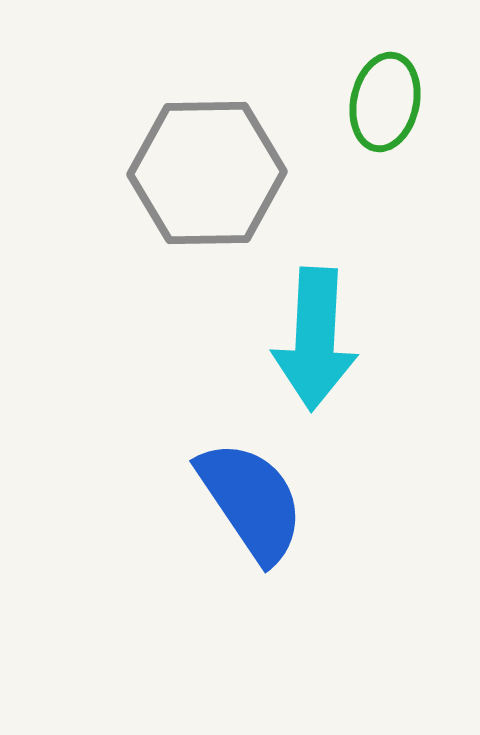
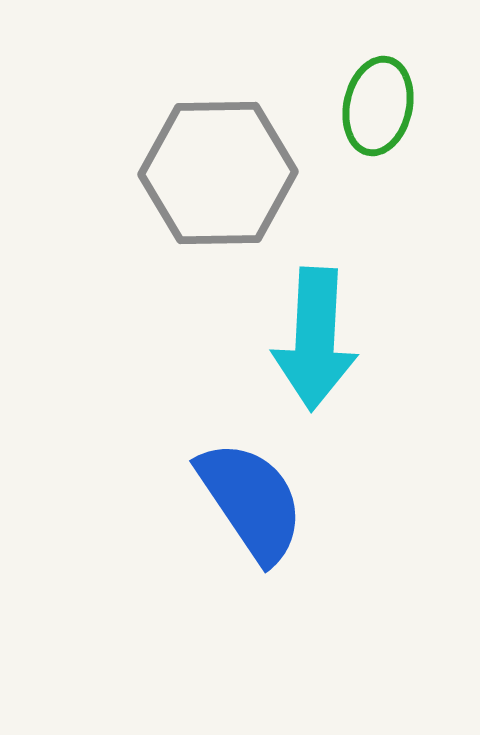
green ellipse: moved 7 px left, 4 px down
gray hexagon: moved 11 px right
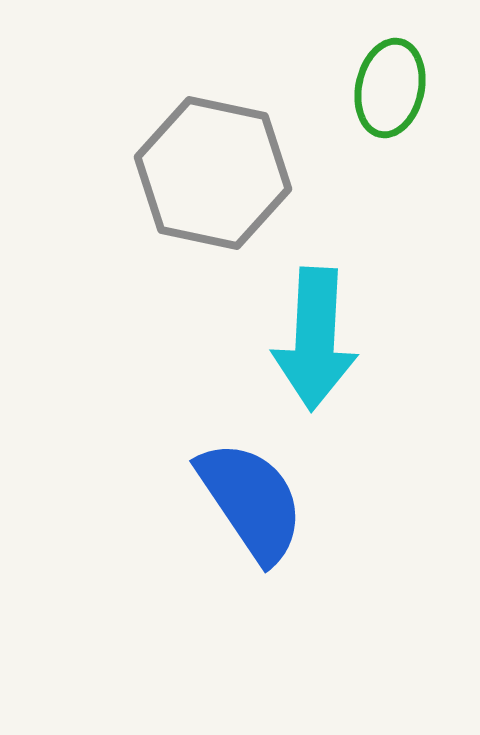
green ellipse: moved 12 px right, 18 px up
gray hexagon: moved 5 px left; rotated 13 degrees clockwise
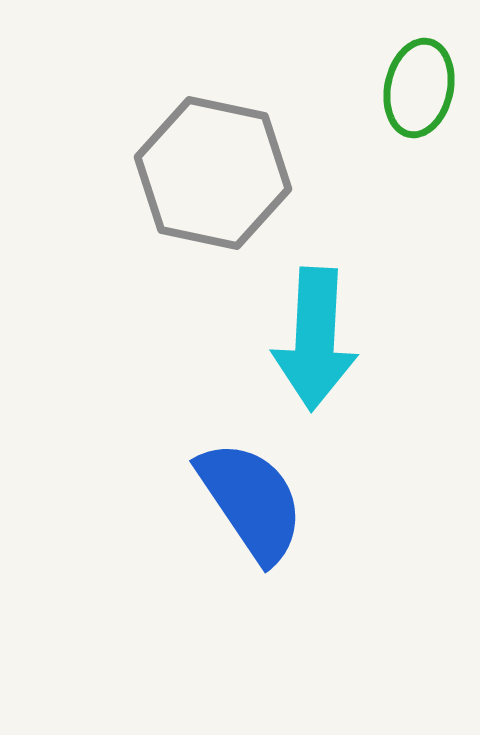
green ellipse: moved 29 px right
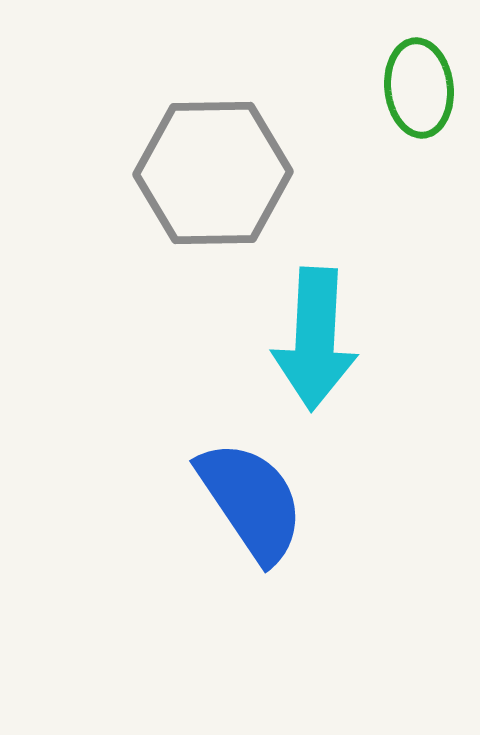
green ellipse: rotated 18 degrees counterclockwise
gray hexagon: rotated 13 degrees counterclockwise
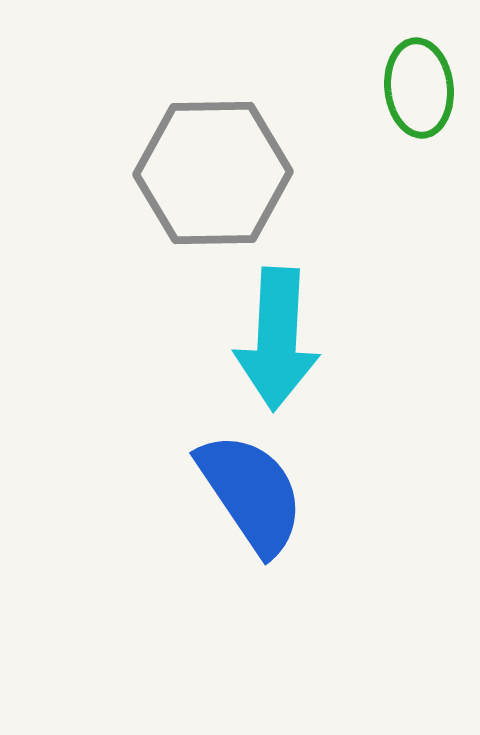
cyan arrow: moved 38 px left
blue semicircle: moved 8 px up
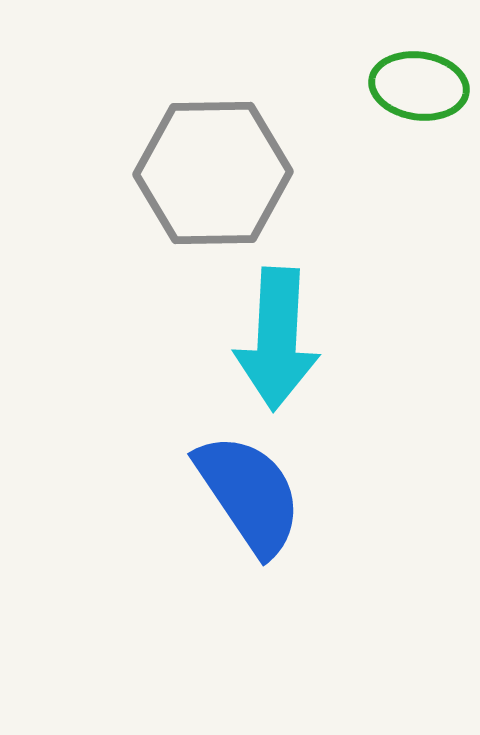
green ellipse: moved 2 px up; rotated 76 degrees counterclockwise
blue semicircle: moved 2 px left, 1 px down
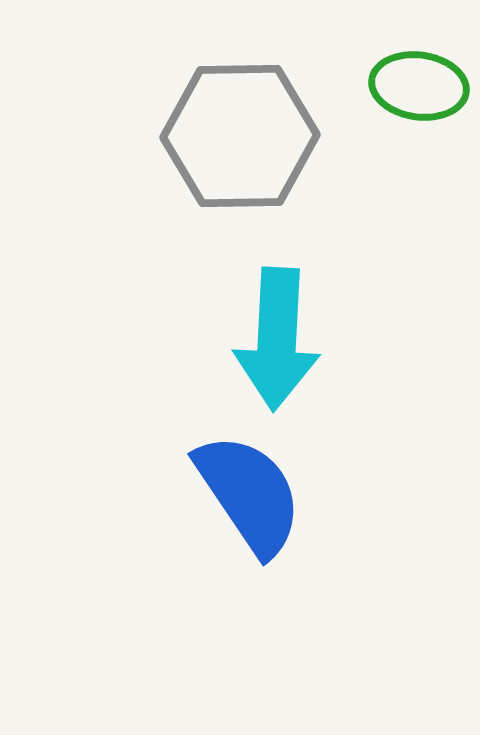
gray hexagon: moved 27 px right, 37 px up
